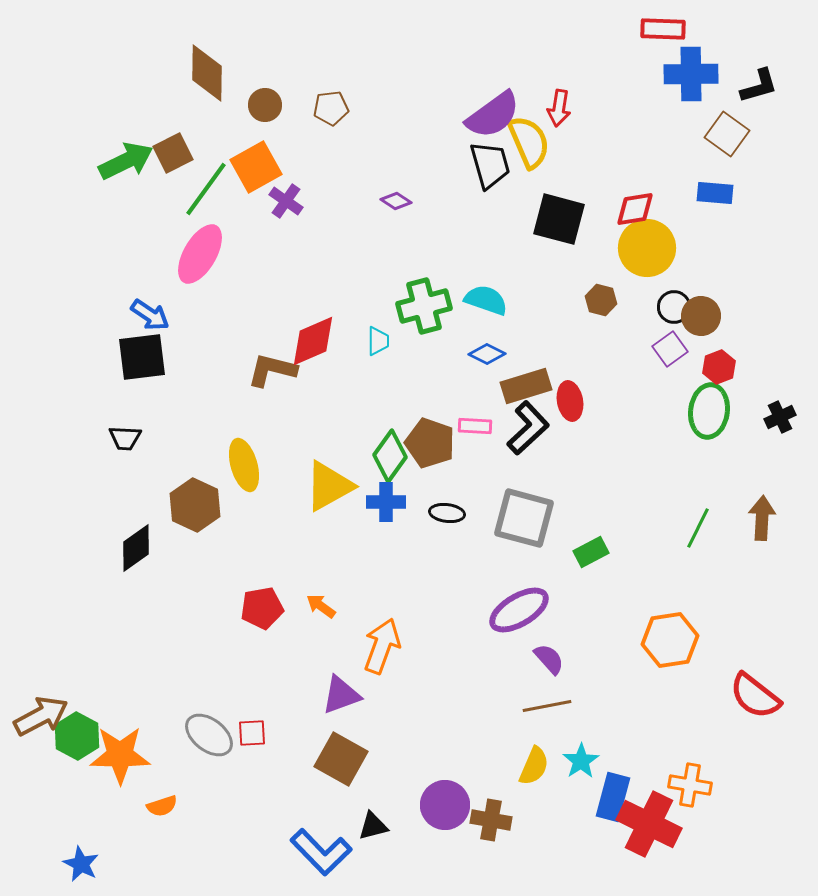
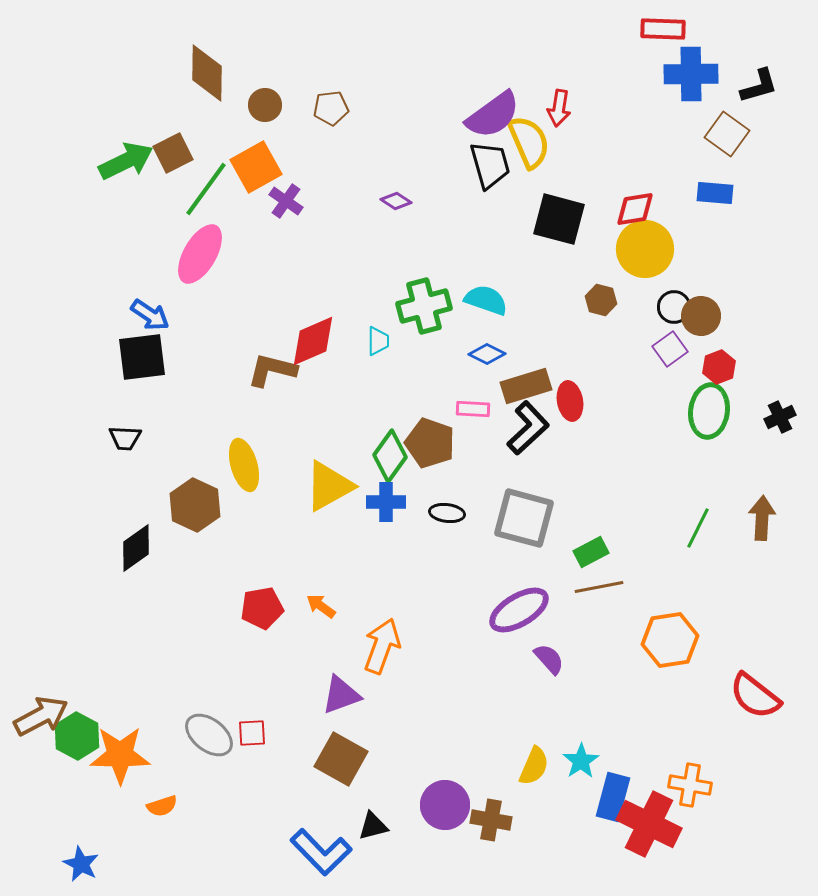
yellow circle at (647, 248): moved 2 px left, 1 px down
pink rectangle at (475, 426): moved 2 px left, 17 px up
brown line at (547, 706): moved 52 px right, 119 px up
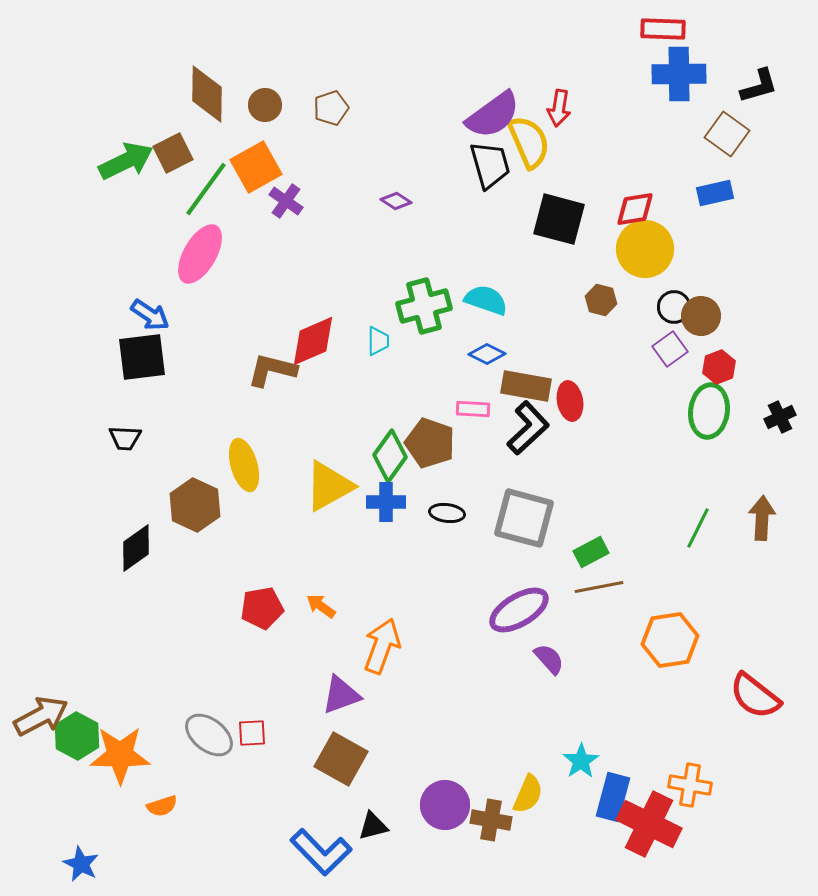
brown diamond at (207, 73): moved 21 px down
blue cross at (691, 74): moved 12 px left
brown pentagon at (331, 108): rotated 12 degrees counterclockwise
blue rectangle at (715, 193): rotated 18 degrees counterclockwise
brown rectangle at (526, 386): rotated 27 degrees clockwise
yellow semicircle at (534, 766): moved 6 px left, 28 px down
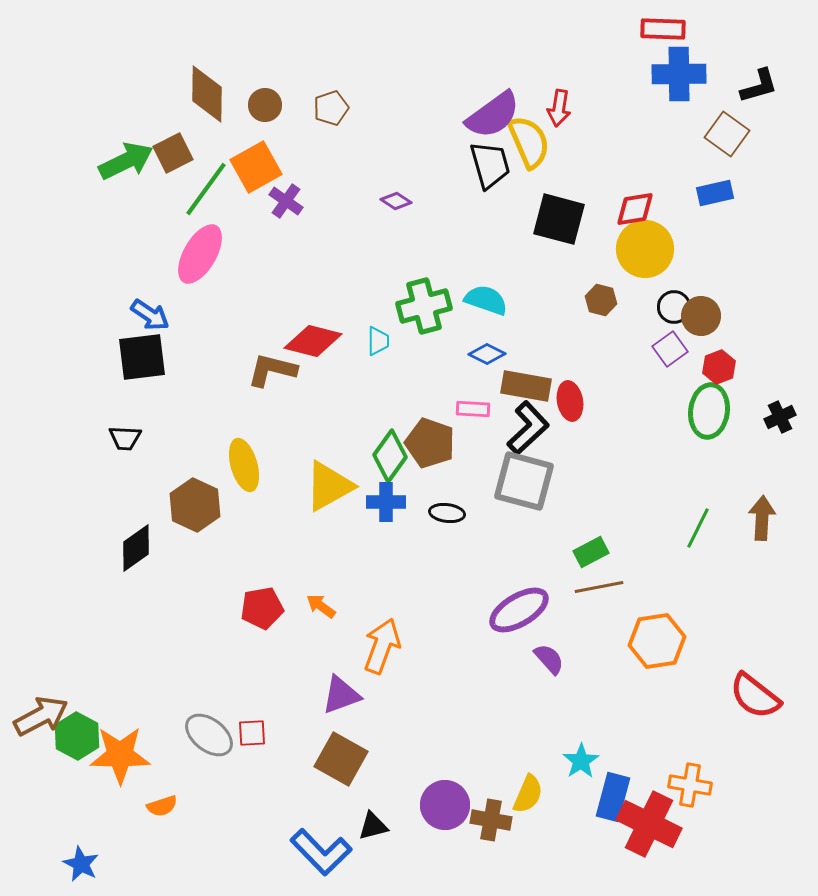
red diamond at (313, 341): rotated 38 degrees clockwise
gray square at (524, 518): moved 37 px up
orange hexagon at (670, 640): moved 13 px left, 1 px down
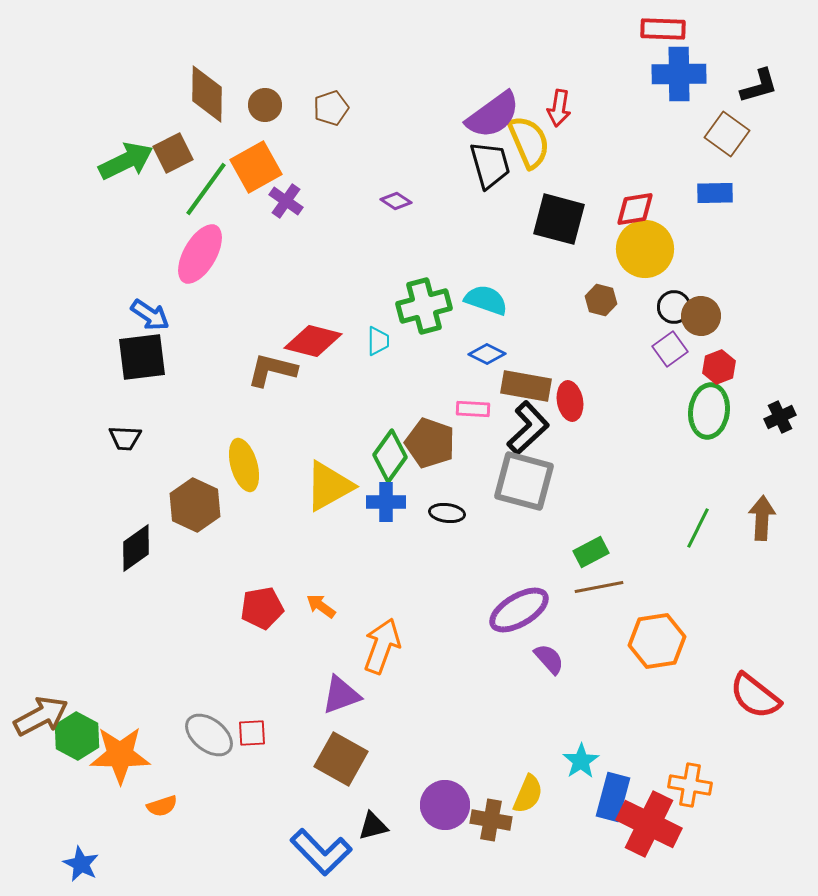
blue rectangle at (715, 193): rotated 12 degrees clockwise
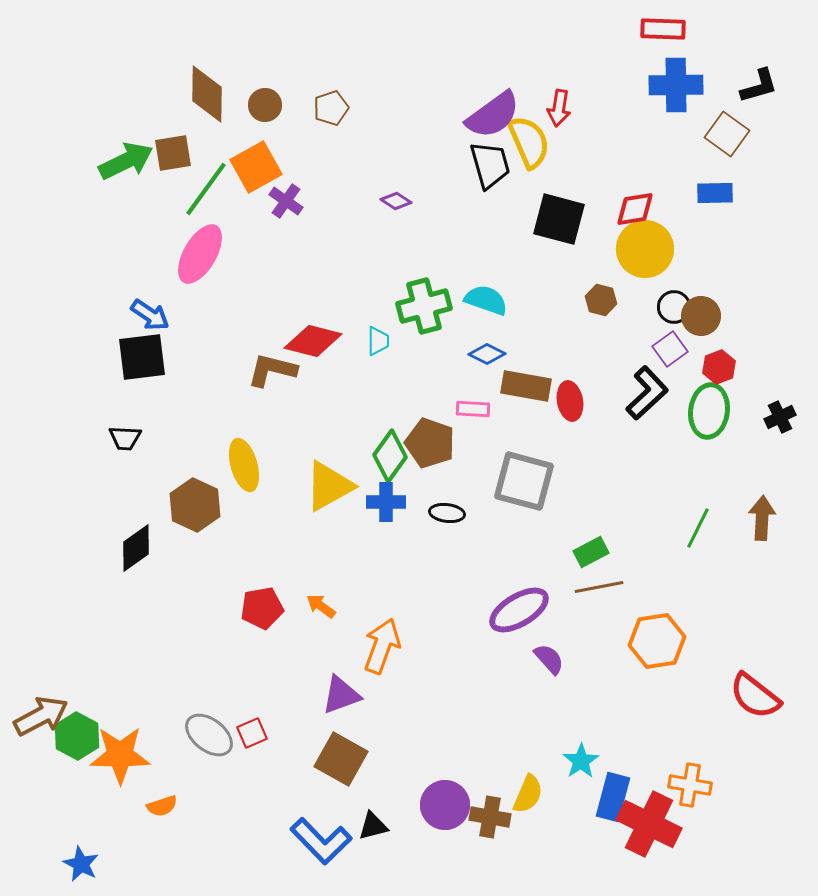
blue cross at (679, 74): moved 3 px left, 11 px down
brown square at (173, 153): rotated 18 degrees clockwise
black L-shape at (528, 428): moved 119 px right, 35 px up
red square at (252, 733): rotated 20 degrees counterclockwise
brown cross at (491, 820): moved 1 px left, 3 px up
blue L-shape at (321, 852): moved 11 px up
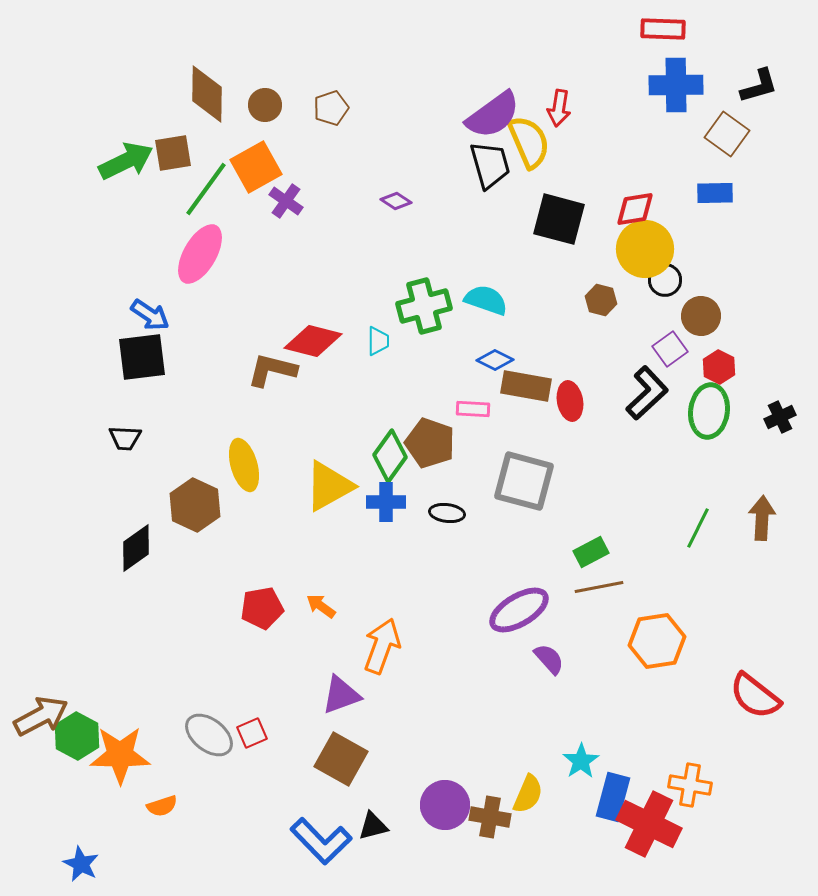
black circle at (674, 307): moved 9 px left, 27 px up
blue diamond at (487, 354): moved 8 px right, 6 px down
red hexagon at (719, 367): rotated 12 degrees counterclockwise
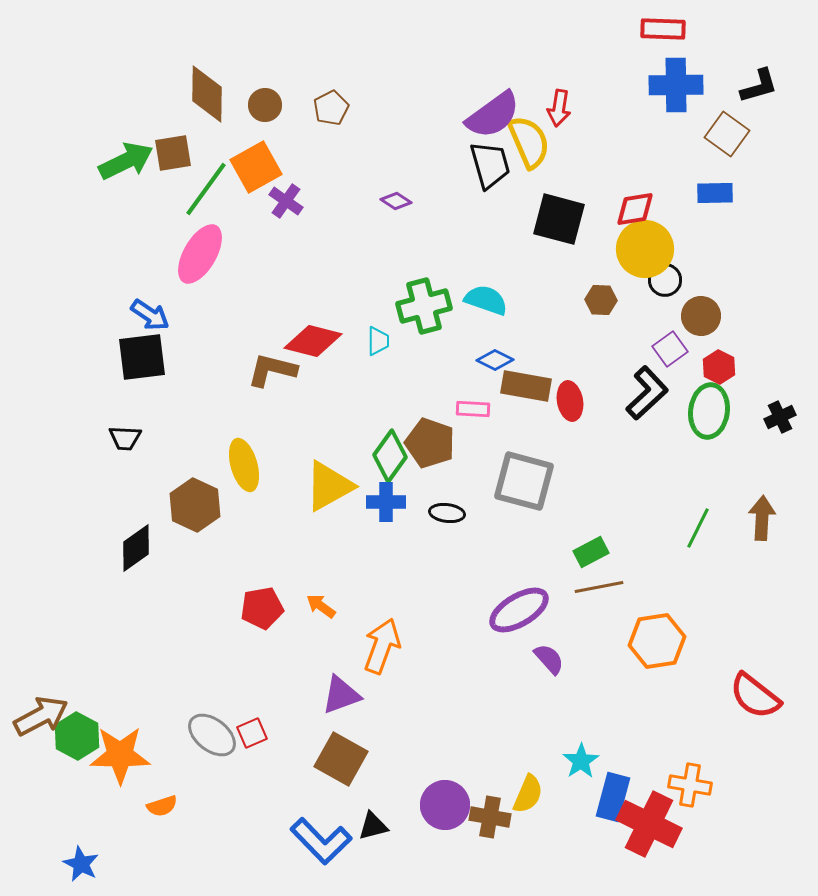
brown pentagon at (331, 108): rotated 8 degrees counterclockwise
brown hexagon at (601, 300): rotated 12 degrees counterclockwise
gray ellipse at (209, 735): moved 3 px right
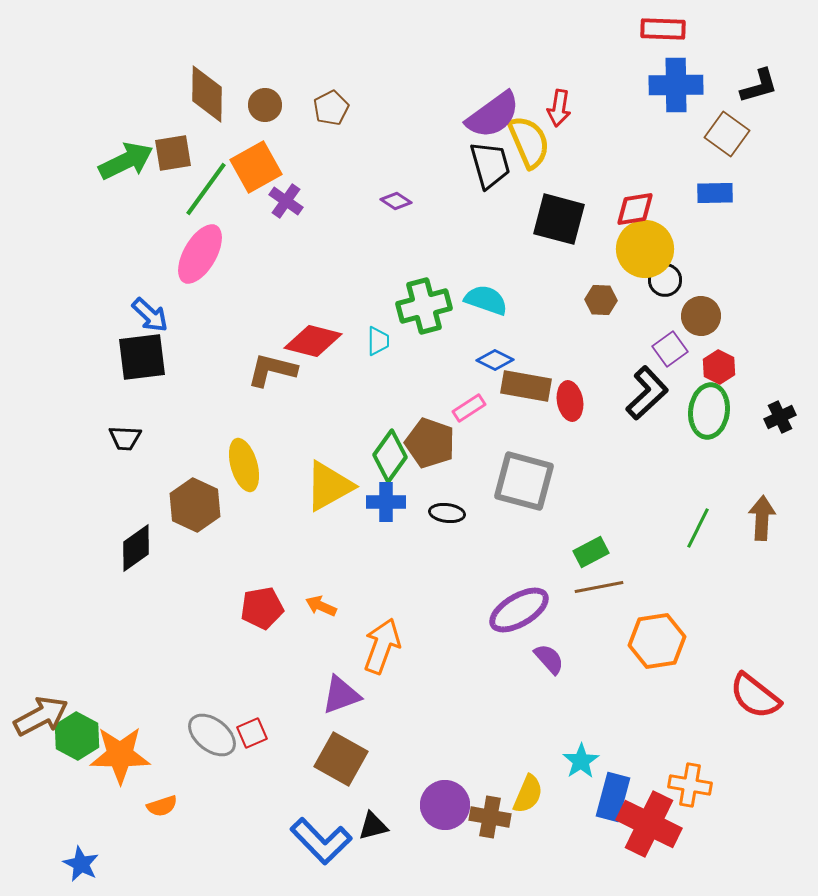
blue arrow at (150, 315): rotated 9 degrees clockwise
pink rectangle at (473, 409): moved 4 px left, 1 px up; rotated 36 degrees counterclockwise
orange arrow at (321, 606): rotated 12 degrees counterclockwise
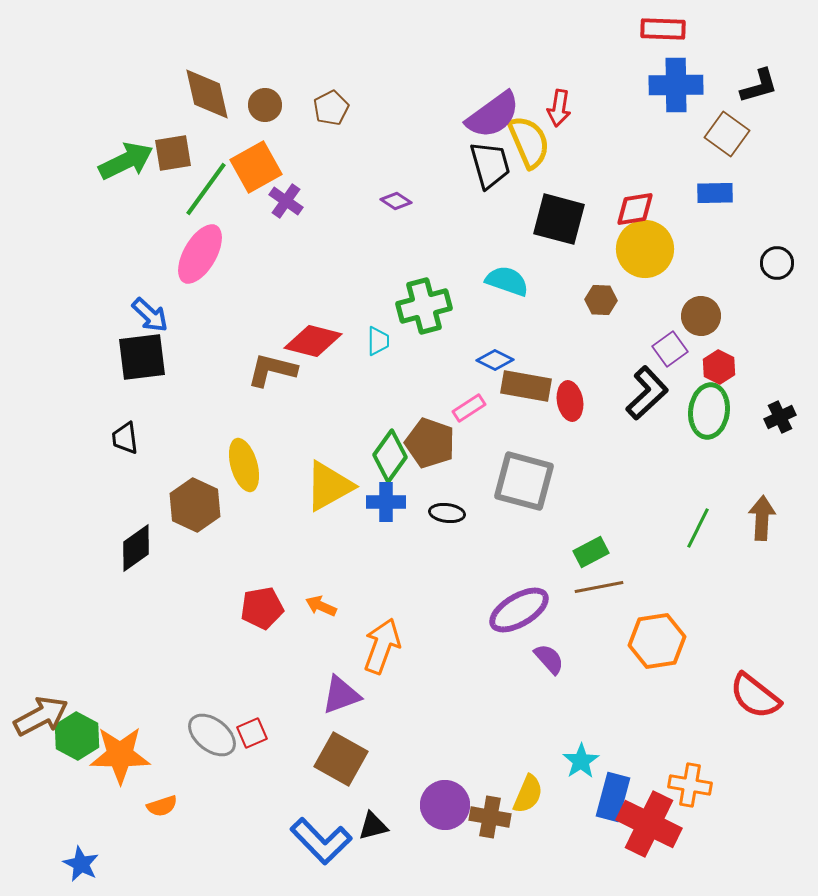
brown diamond at (207, 94): rotated 14 degrees counterclockwise
black circle at (665, 280): moved 112 px right, 17 px up
cyan semicircle at (486, 300): moved 21 px right, 19 px up
black trapezoid at (125, 438): rotated 80 degrees clockwise
